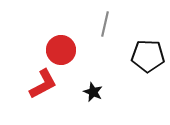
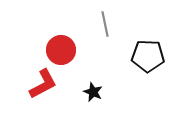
gray line: rotated 25 degrees counterclockwise
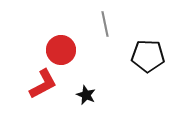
black star: moved 7 px left, 3 px down
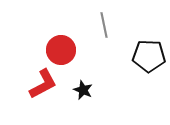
gray line: moved 1 px left, 1 px down
black pentagon: moved 1 px right
black star: moved 3 px left, 5 px up
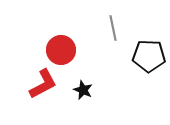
gray line: moved 9 px right, 3 px down
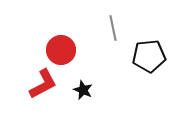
black pentagon: rotated 8 degrees counterclockwise
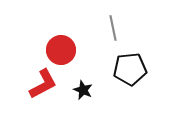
black pentagon: moved 19 px left, 13 px down
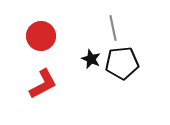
red circle: moved 20 px left, 14 px up
black pentagon: moved 8 px left, 6 px up
black star: moved 8 px right, 31 px up
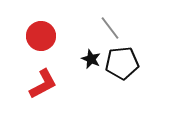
gray line: moved 3 px left; rotated 25 degrees counterclockwise
